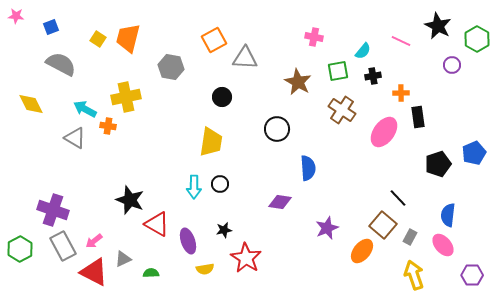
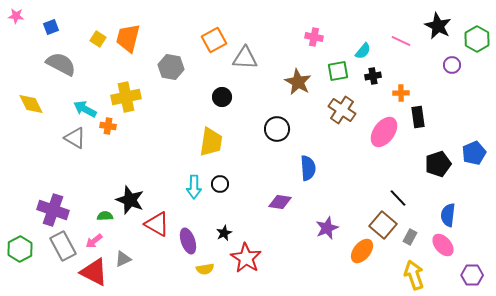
black star at (224, 230): moved 3 px down; rotated 14 degrees counterclockwise
green semicircle at (151, 273): moved 46 px left, 57 px up
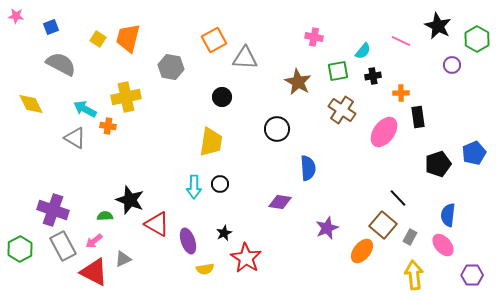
yellow arrow at (414, 275): rotated 12 degrees clockwise
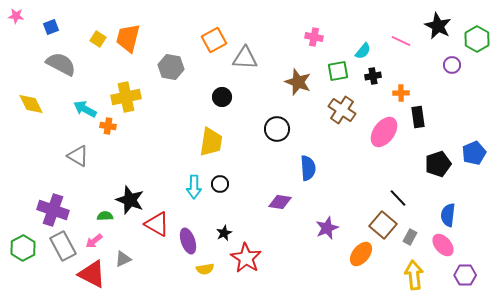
brown star at (298, 82): rotated 8 degrees counterclockwise
gray triangle at (75, 138): moved 3 px right, 18 px down
green hexagon at (20, 249): moved 3 px right, 1 px up
orange ellipse at (362, 251): moved 1 px left, 3 px down
red triangle at (94, 272): moved 2 px left, 2 px down
purple hexagon at (472, 275): moved 7 px left
